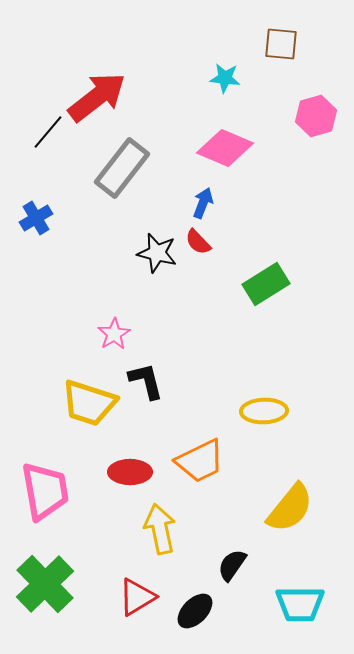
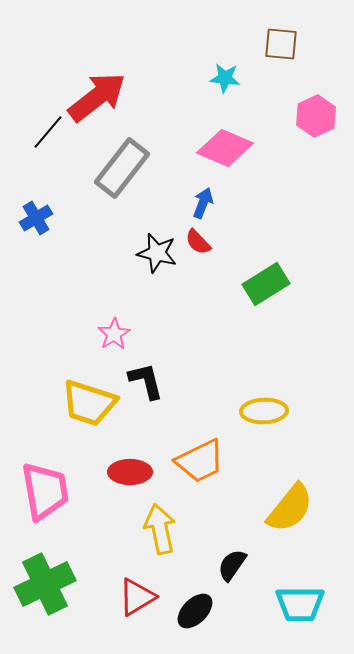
pink hexagon: rotated 9 degrees counterclockwise
green cross: rotated 18 degrees clockwise
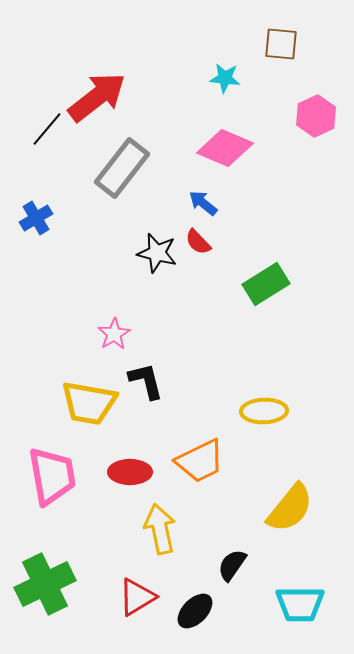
black line: moved 1 px left, 3 px up
blue arrow: rotated 72 degrees counterclockwise
yellow trapezoid: rotated 8 degrees counterclockwise
pink trapezoid: moved 7 px right, 15 px up
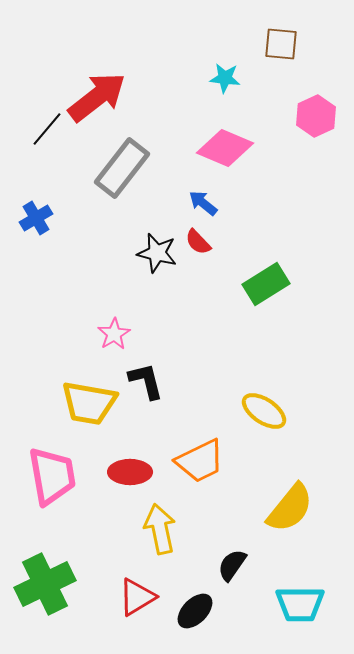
yellow ellipse: rotated 36 degrees clockwise
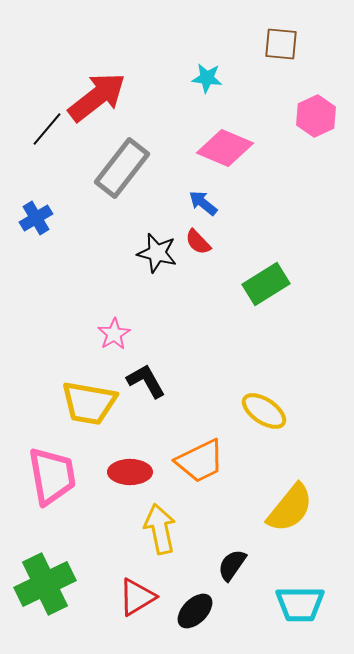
cyan star: moved 18 px left
black L-shape: rotated 15 degrees counterclockwise
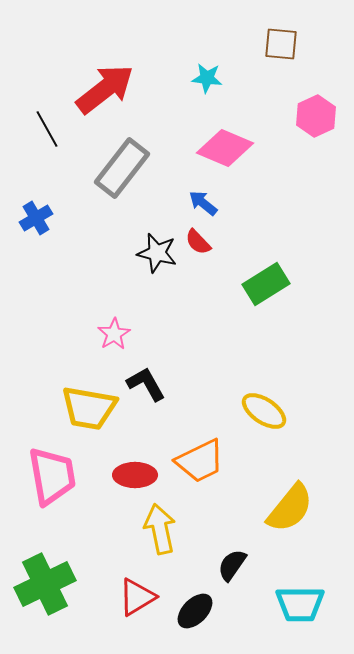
red arrow: moved 8 px right, 8 px up
black line: rotated 69 degrees counterclockwise
black L-shape: moved 3 px down
yellow trapezoid: moved 5 px down
red ellipse: moved 5 px right, 3 px down
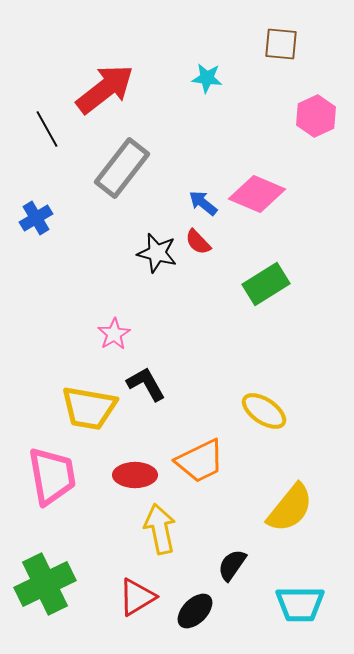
pink diamond: moved 32 px right, 46 px down
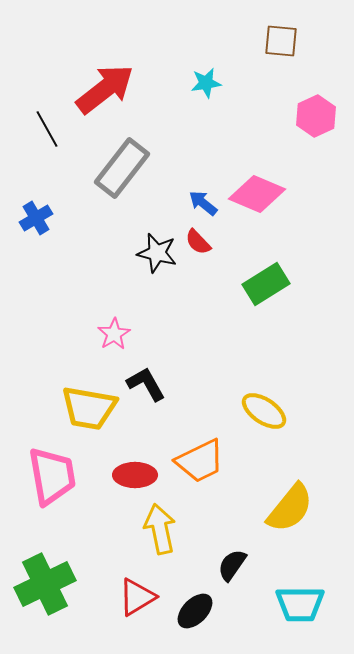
brown square: moved 3 px up
cyan star: moved 1 px left, 5 px down; rotated 16 degrees counterclockwise
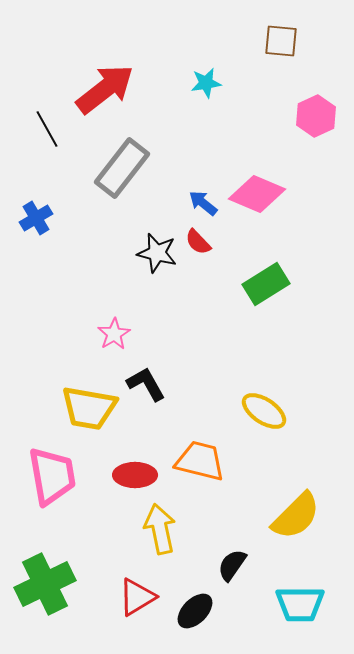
orange trapezoid: rotated 140 degrees counterclockwise
yellow semicircle: moved 6 px right, 8 px down; rotated 6 degrees clockwise
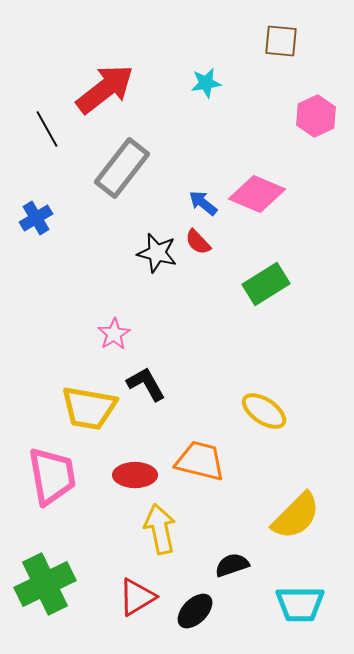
black semicircle: rotated 36 degrees clockwise
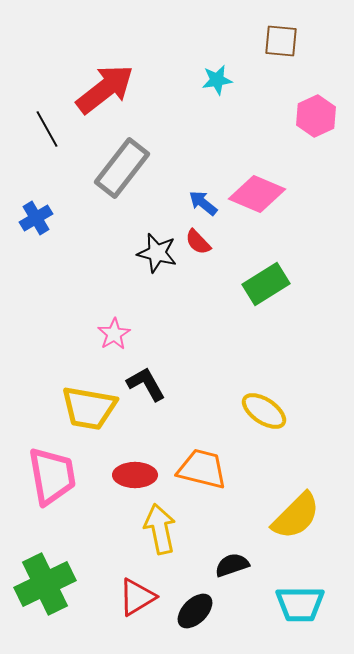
cyan star: moved 11 px right, 3 px up
orange trapezoid: moved 2 px right, 8 px down
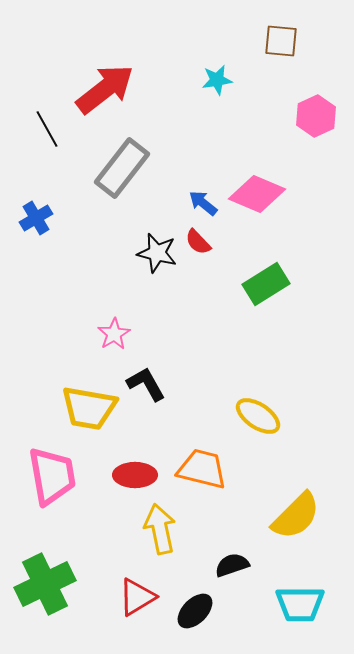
yellow ellipse: moved 6 px left, 5 px down
